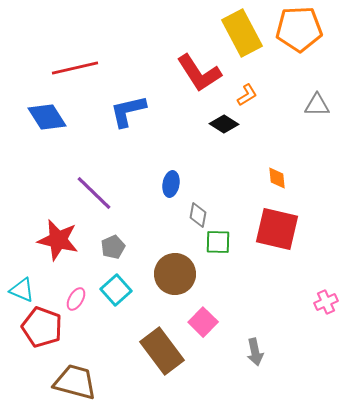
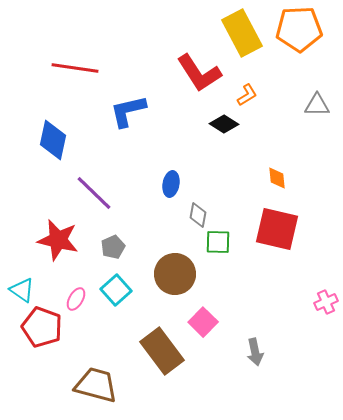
red line: rotated 21 degrees clockwise
blue diamond: moved 6 px right, 23 px down; rotated 45 degrees clockwise
cyan triangle: rotated 12 degrees clockwise
brown trapezoid: moved 21 px right, 3 px down
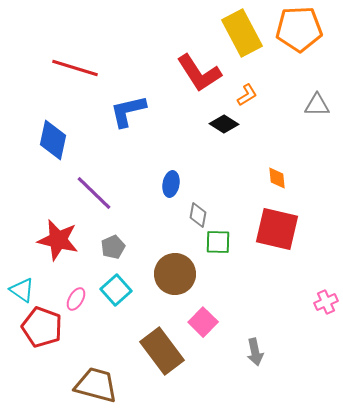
red line: rotated 9 degrees clockwise
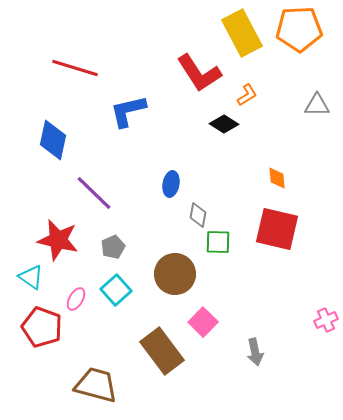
cyan triangle: moved 9 px right, 13 px up
pink cross: moved 18 px down
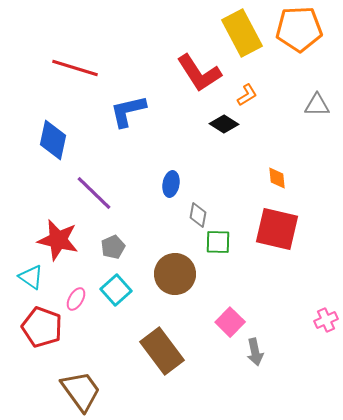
pink square: moved 27 px right
brown trapezoid: moved 15 px left, 6 px down; rotated 39 degrees clockwise
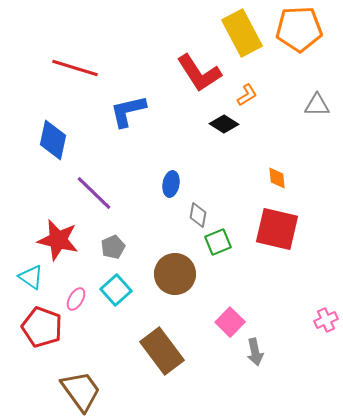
green square: rotated 24 degrees counterclockwise
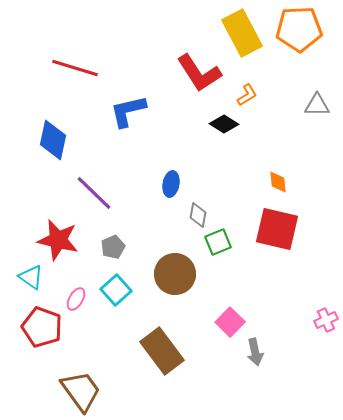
orange diamond: moved 1 px right, 4 px down
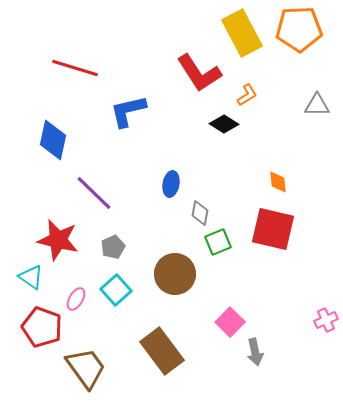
gray diamond: moved 2 px right, 2 px up
red square: moved 4 px left
brown trapezoid: moved 5 px right, 23 px up
